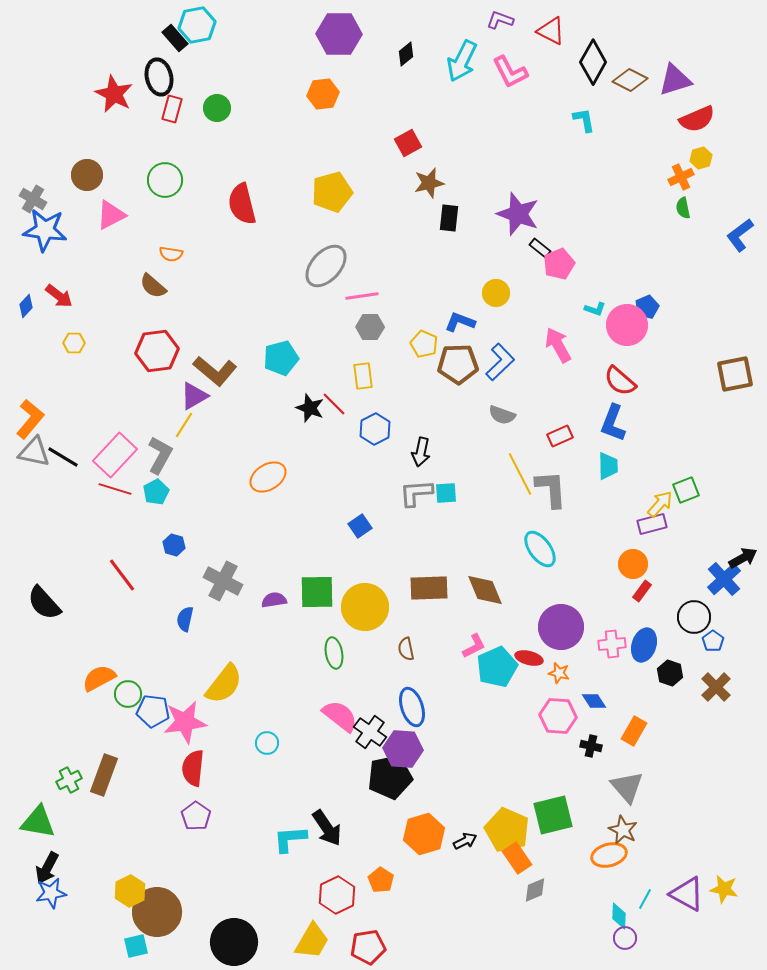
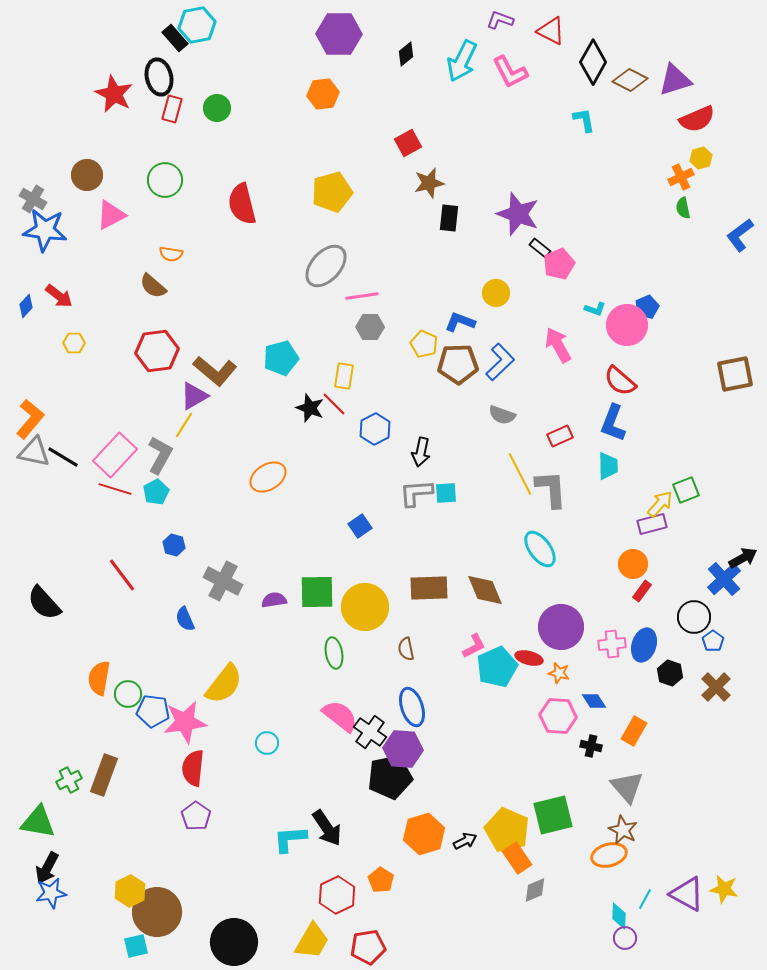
yellow rectangle at (363, 376): moved 19 px left; rotated 16 degrees clockwise
blue semicircle at (185, 619): rotated 35 degrees counterclockwise
orange semicircle at (99, 678): rotated 52 degrees counterclockwise
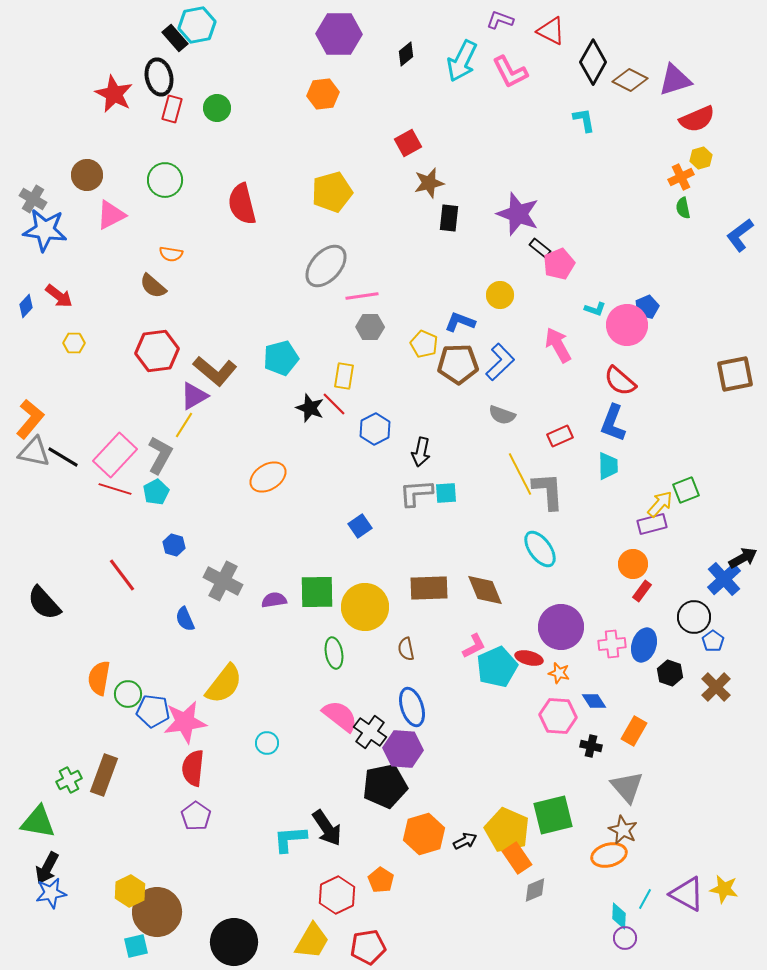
yellow circle at (496, 293): moved 4 px right, 2 px down
gray L-shape at (551, 489): moved 3 px left, 2 px down
black pentagon at (390, 777): moved 5 px left, 9 px down
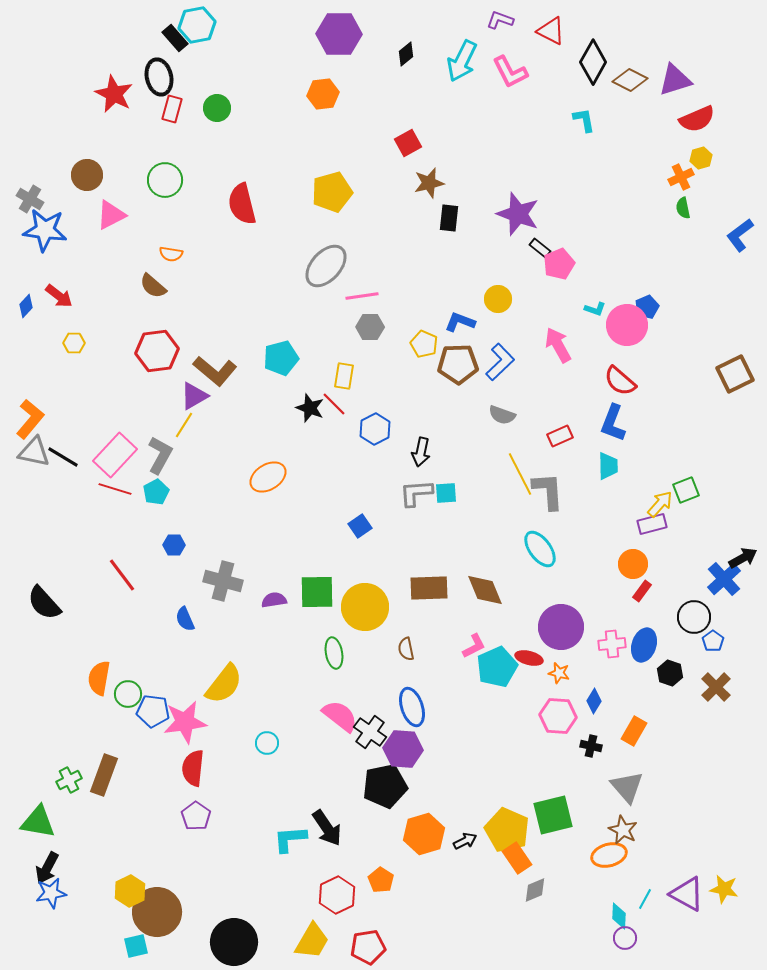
gray cross at (33, 199): moved 3 px left
yellow circle at (500, 295): moved 2 px left, 4 px down
brown square at (735, 374): rotated 15 degrees counterclockwise
blue hexagon at (174, 545): rotated 15 degrees counterclockwise
gray cross at (223, 581): rotated 12 degrees counterclockwise
blue diamond at (594, 701): rotated 65 degrees clockwise
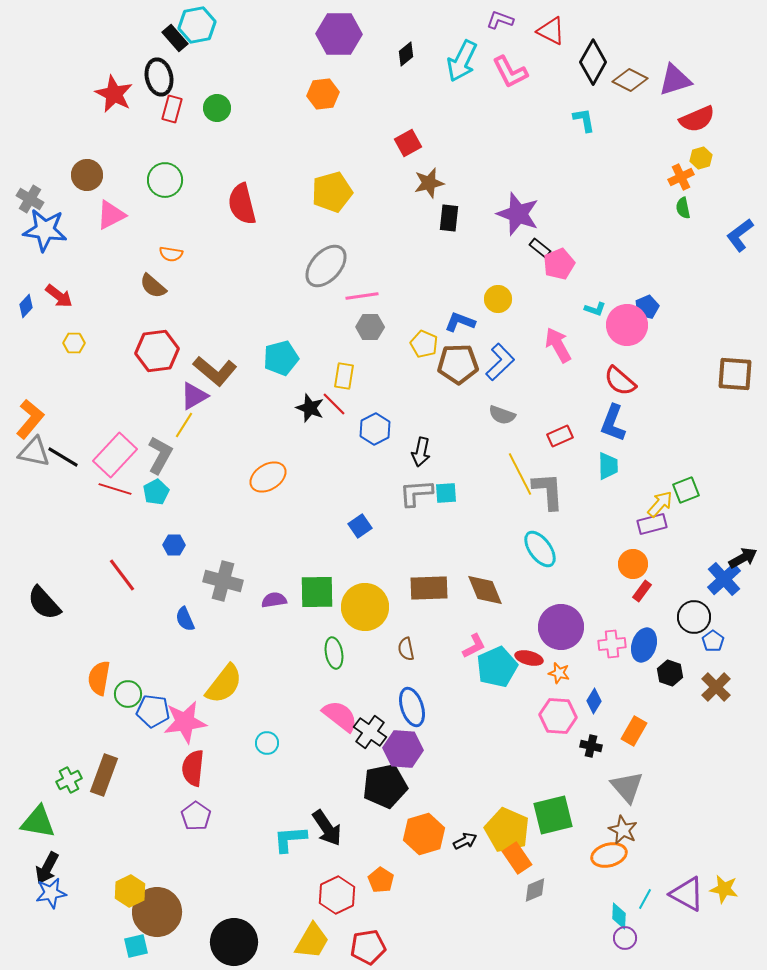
brown square at (735, 374): rotated 30 degrees clockwise
